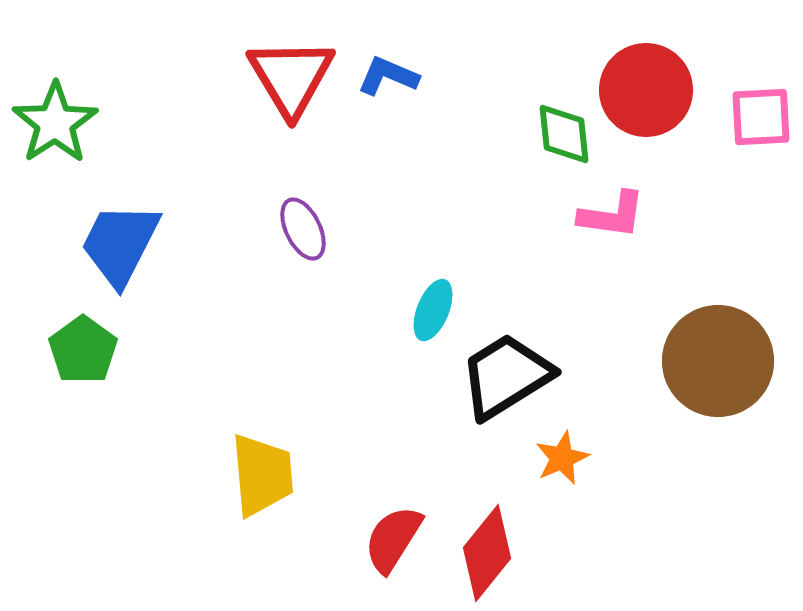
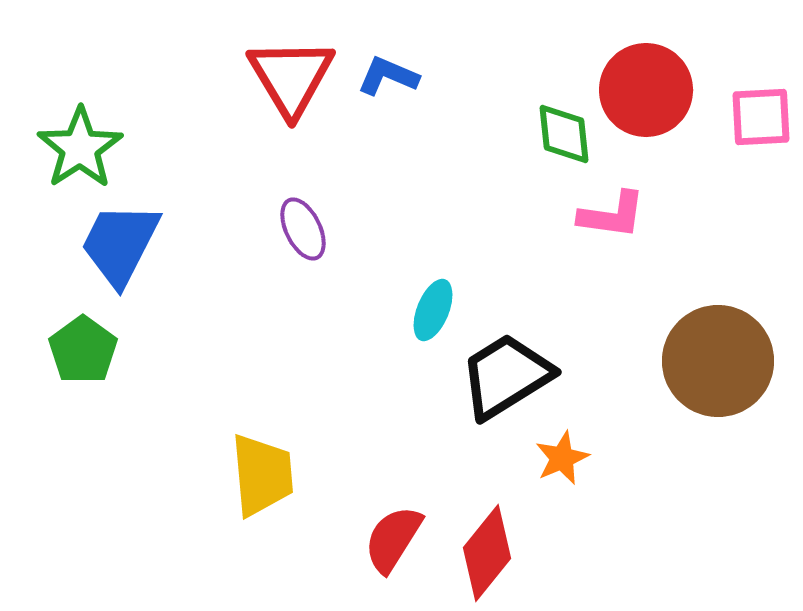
green star: moved 25 px right, 25 px down
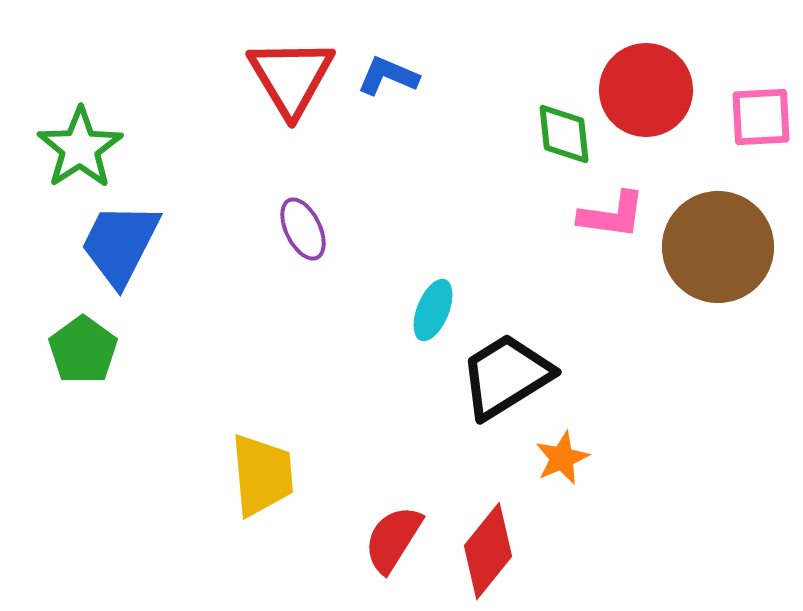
brown circle: moved 114 px up
red diamond: moved 1 px right, 2 px up
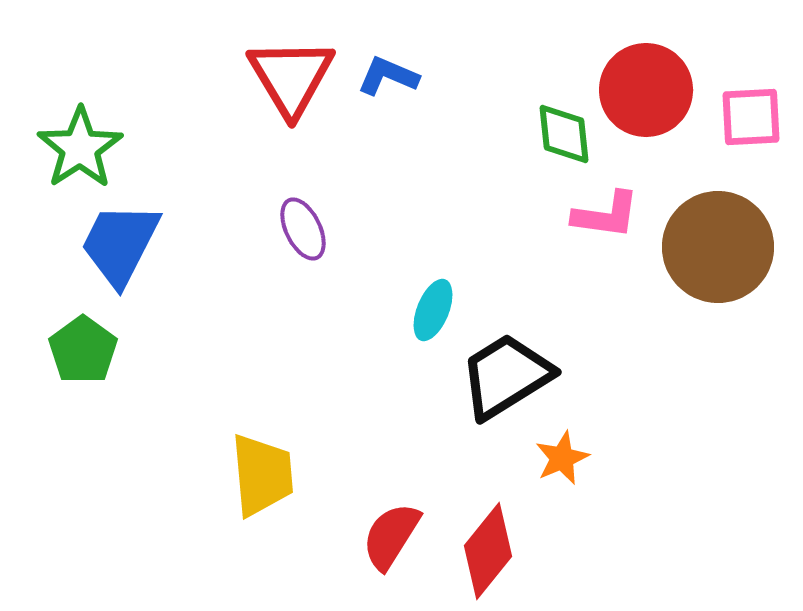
pink square: moved 10 px left
pink L-shape: moved 6 px left
red semicircle: moved 2 px left, 3 px up
